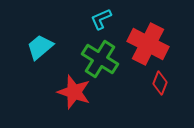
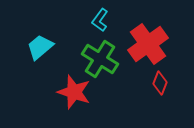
cyan L-shape: moved 1 px left, 1 px down; rotated 30 degrees counterclockwise
red cross: rotated 27 degrees clockwise
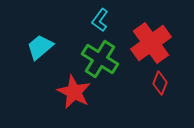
red cross: moved 3 px right, 1 px up
red star: rotated 8 degrees clockwise
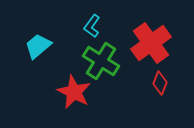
cyan L-shape: moved 8 px left, 6 px down
cyan trapezoid: moved 2 px left, 1 px up
green cross: moved 1 px right, 2 px down
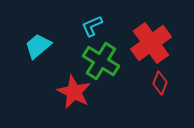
cyan L-shape: rotated 30 degrees clockwise
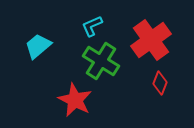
red cross: moved 3 px up
red star: moved 1 px right, 8 px down
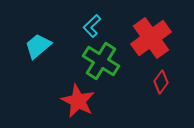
cyan L-shape: rotated 20 degrees counterclockwise
red cross: moved 2 px up
red diamond: moved 1 px right, 1 px up; rotated 15 degrees clockwise
red star: moved 3 px right, 1 px down
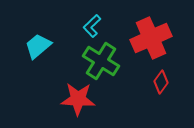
red cross: rotated 12 degrees clockwise
red star: moved 2 px up; rotated 24 degrees counterclockwise
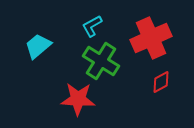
cyan L-shape: rotated 15 degrees clockwise
red diamond: rotated 25 degrees clockwise
